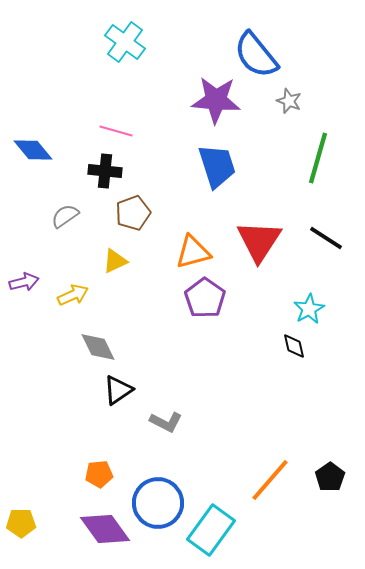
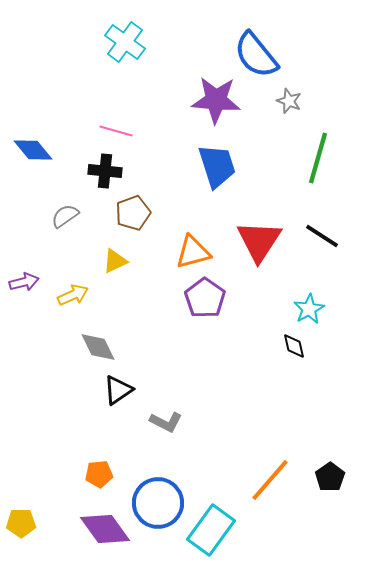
black line: moved 4 px left, 2 px up
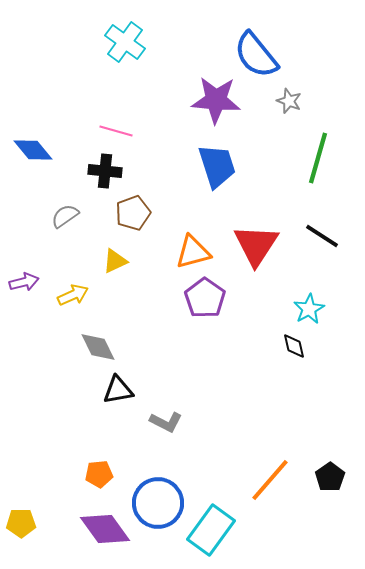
red triangle: moved 3 px left, 4 px down
black triangle: rotated 24 degrees clockwise
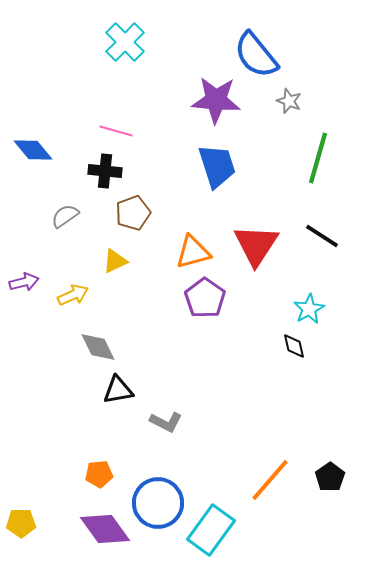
cyan cross: rotated 9 degrees clockwise
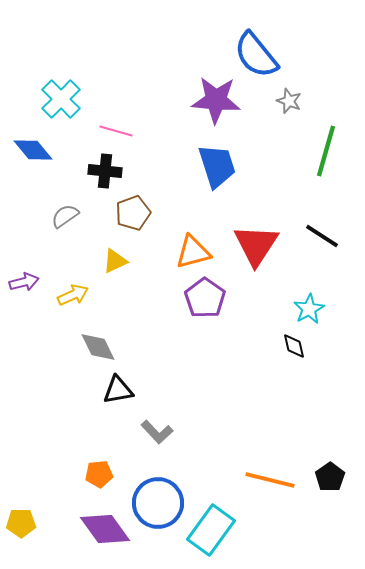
cyan cross: moved 64 px left, 57 px down
green line: moved 8 px right, 7 px up
gray L-shape: moved 9 px left, 10 px down; rotated 20 degrees clockwise
orange line: rotated 63 degrees clockwise
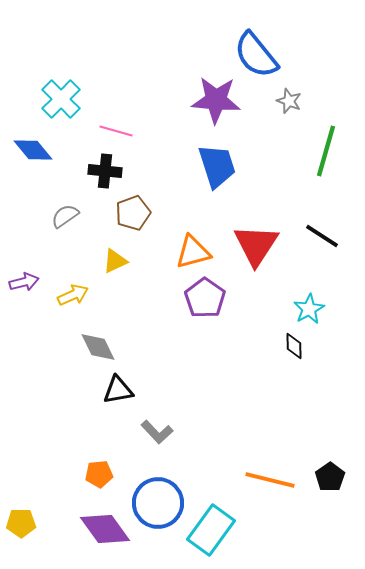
black diamond: rotated 12 degrees clockwise
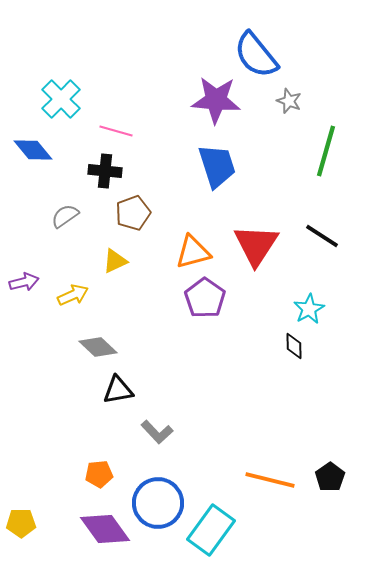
gray diamond: rotated 21 degrees counterclockwise
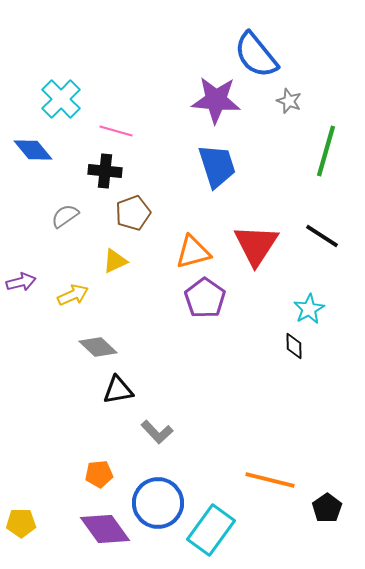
purple arrow: moved 3 px left
black pentagon: moved 3 px left, 31 px down
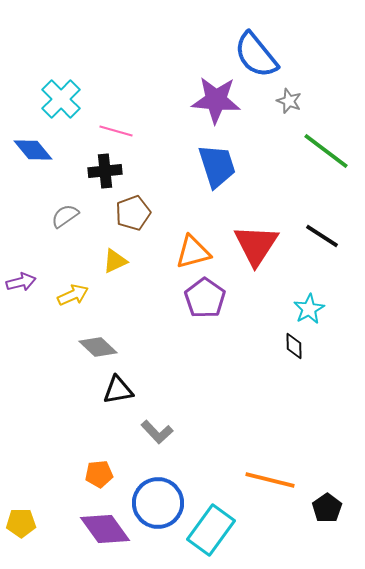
green line: rotated 69 degrees counterclockwise
black cross: rotated 12 degrees counterclockwise
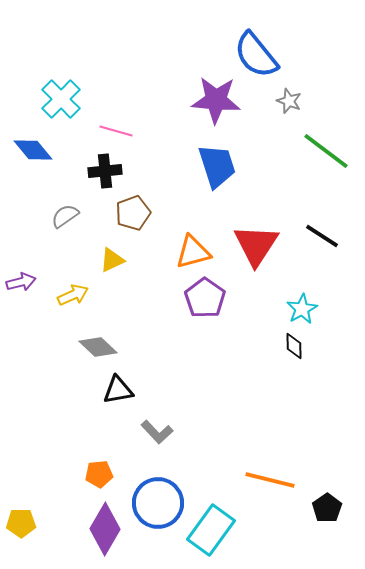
yellow triangle: moved 3 px left, 1 px up
cyan star: moved 7 px left
purple diamond: rotated 66 degrees clockwise
